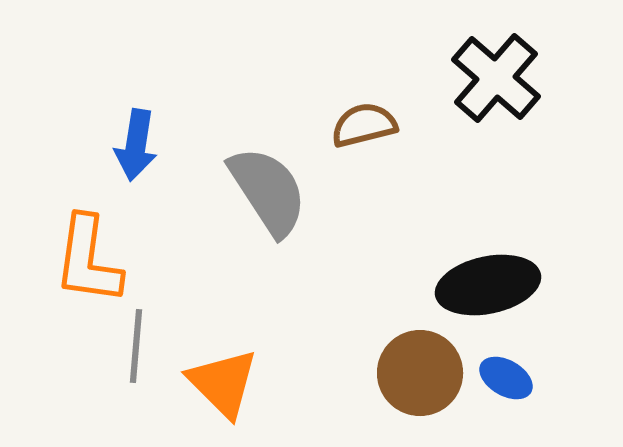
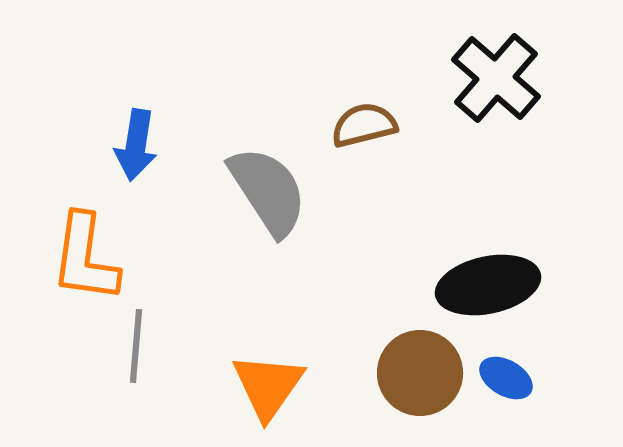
orange L-shape: moved 3 px left, 2 px up
orange triangle: moved 45 px right, 3 px down; rotated 20 degrees clockwise
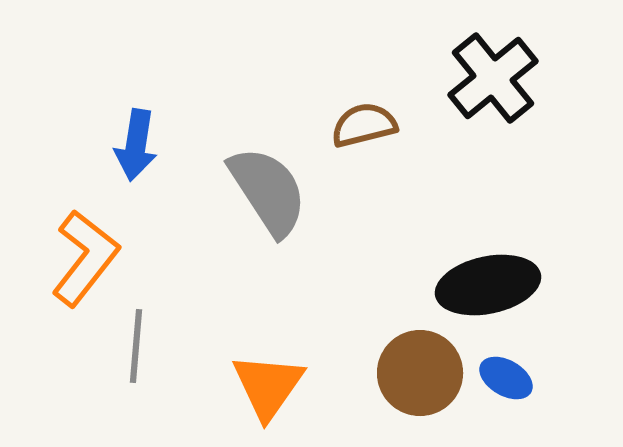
black cross: moved 3 px left; rotated 10 degrees clockwise
orange L-shape: rotated 150 degrees counterclockwise
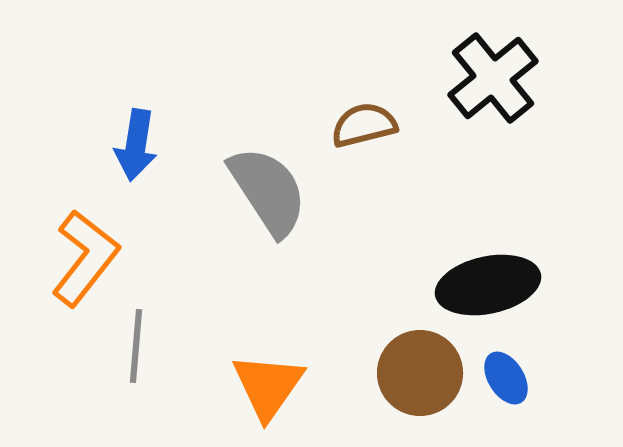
blue ellipse: rotated 28 degrees clockwise
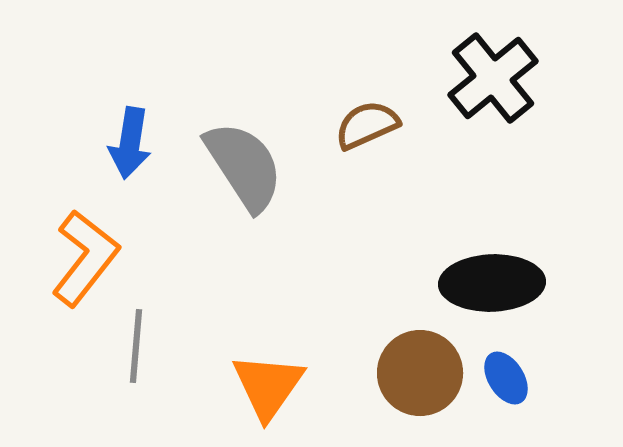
brown semicircle: moved 3 px right; rotated 10 degrees counterclockwise
blue arrow: moved 6 px left, 2 px up
gray semicircle: moved 24 px left, 25 px up
black ellipse: moved 4 px right, 2 px up; rotated 10 degrees clockwise
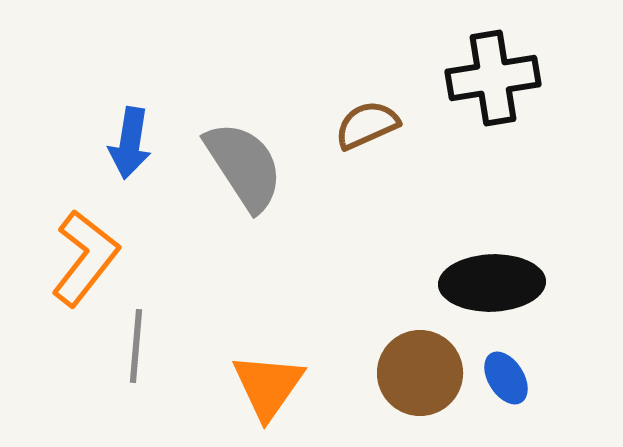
black cross: rotated 30 degrees clockwise
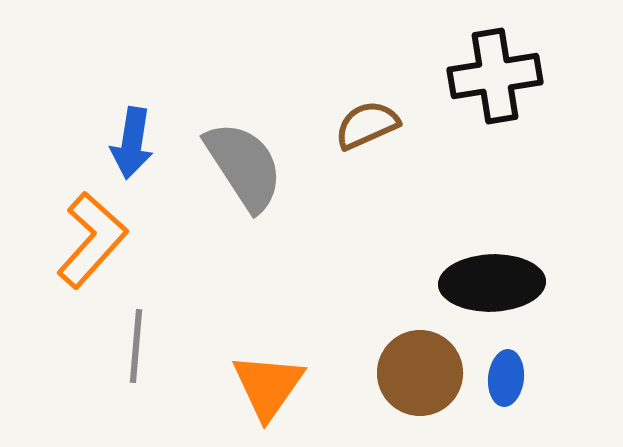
black cross: moved 2 px right, 2 px up
blue arrow: moved 2 px right
orange L-shape: moved 7 px right, 18 px up; rotated 4 degrees clockwise
blue ellipse: rotated 38 degrees clockwise
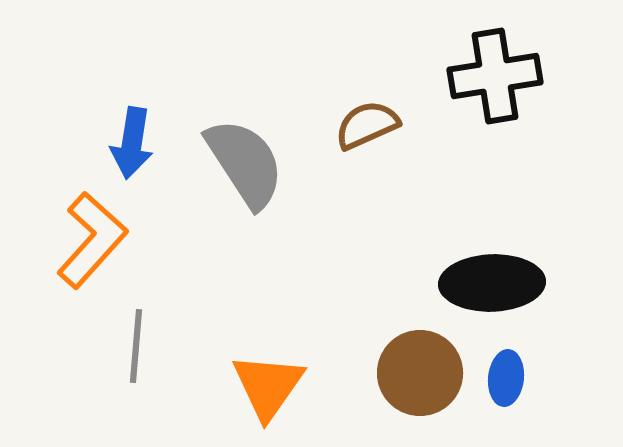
gray semicircle: moved 1 px right, 3 px up
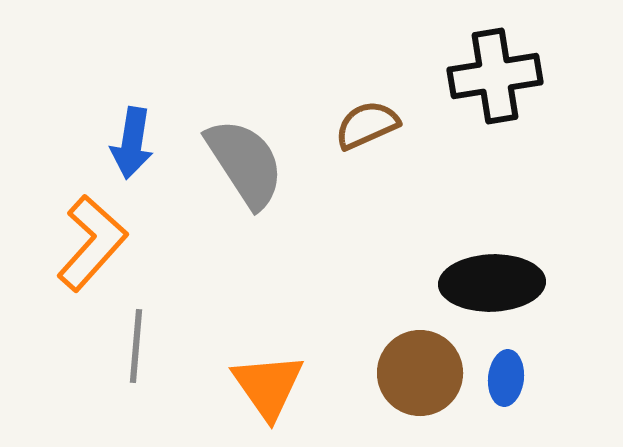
orange L-shape: moved 3 px down
orange triangle: rotated 10 degrees counterclockwise
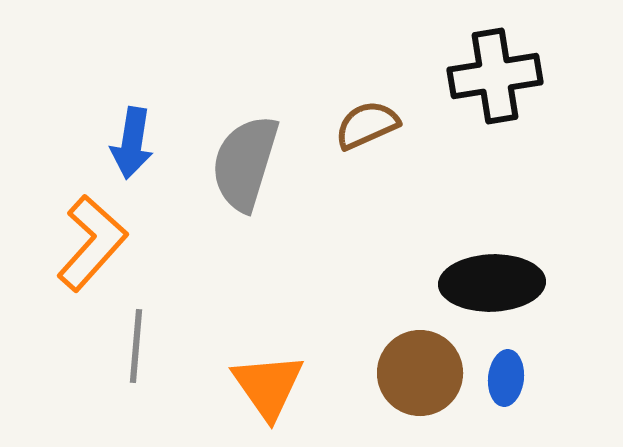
gray semicircle: rotated 130 degrees counterclockwise
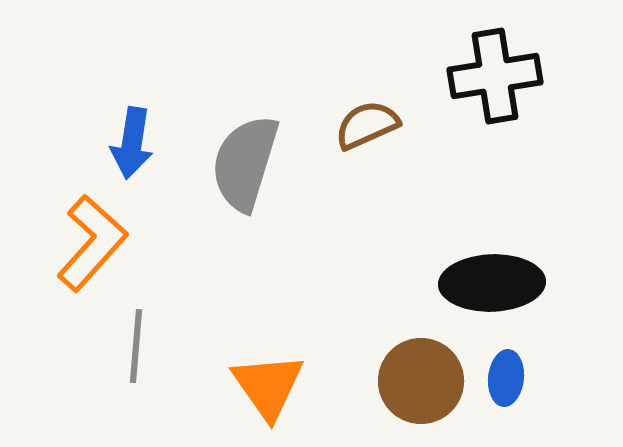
brown circle: moved 1 px right, 8 px down
